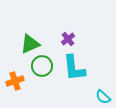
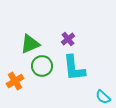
orange cross: rotated 12 degrees counterclockwise
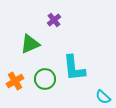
purple cross: moved 14 px left, 19 px up
green circle: moved 3 px right, 13 px down
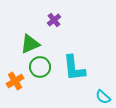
green circle: moved 5 px left, 12 px up
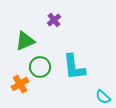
green triangle: moved 5 px left, 3 px up
cyan L-shape: moved 1 px up
orange cross: moved 5 px right, 3 px down
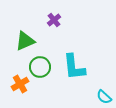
cyan semicircle: moved 1 px right
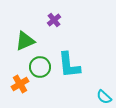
cyan L-shape: moved 5 px left, 2 px up
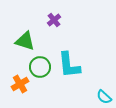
green triangle: rotated 40 degrees clockwise
